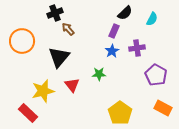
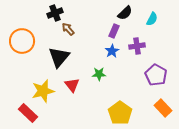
purple cross: moved 2 px up
orange rectangle: rotated 18 degrees clockwise
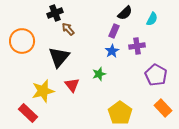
green star: rotated 16 degrees counterclockwise
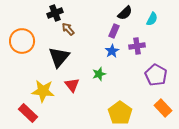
yellow star: rotated 20 degrees clockwise
